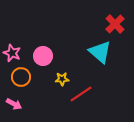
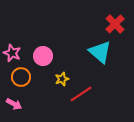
yellow star: rotated 16 degrees counterclockwise
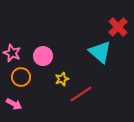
red cross: moved 3 px right, 3 px down
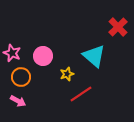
cyan triangle: moved 6 px left, 4 px down
yellow star: moved 5 px right, 5 px up
pink arrow: moved 4 px right, 3 px up
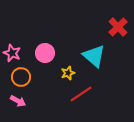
pink circle: moved 2 px right, 3 px up
yellow star: moved 1 px right, 1 px up
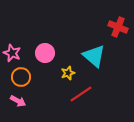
red cross: rotated 24 degrees counterclockwise
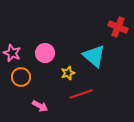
red line: rotated 15 degrees clockwise
pink arrow: moved 22 px right, 5 px down
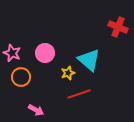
cyan triangle: moved 5 px left, 4 px down
red line: moved 2 px left
pink arrow: moved 4 px left, 4 px down
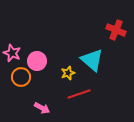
red cross: moved 2 px left, 3 px down
pink circle: moved 8 px left, 8 px down
cyan triangle: moved 3 px right
pink arrow: moved 6 px right, 2 px up
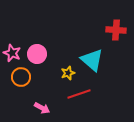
red cross: rotated 18 degrees counterclockwise
pink circle: moved 7 px up
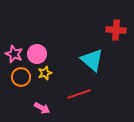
pink star: moved 2 px right, 1 px down
yellow star: moved 23 px left
